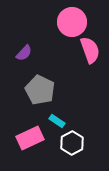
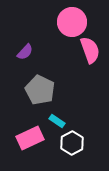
purple semicircle: moved 1 px right, 1 px up
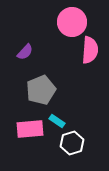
pink semicircle: rotated 24 degrees clockwise
gray pentagon: moved 1 px right; rotated 24 degrees clockwise
pink rectangle: moved 9 px up; rotated 20 degrees clockwise
white hexagon: rotated 10 degrees clockwise
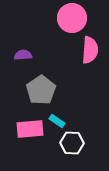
pink circle: moved 4 px up
purple semicircle: moved 2 px left, 3 px down; rotated 138 degrees counterclockwise
gray pentagon: rotated 12 degrees counterclockwise
white hexagon: rotated 20 degrees clockwise
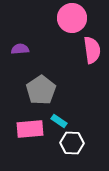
pink semicircle: moved 2 px right; rotated 12 degrees counterclockwise
purple semicircle: moved 3 px left, 6 px up
cyan rectangle: moved 2 px right
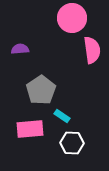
cyan rectangle: moved 3 px right, 5 px up
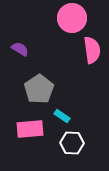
purple semicircle: rotated 36 degrees clockwise
gray pentagon: moved 2 px left, 1 px up
